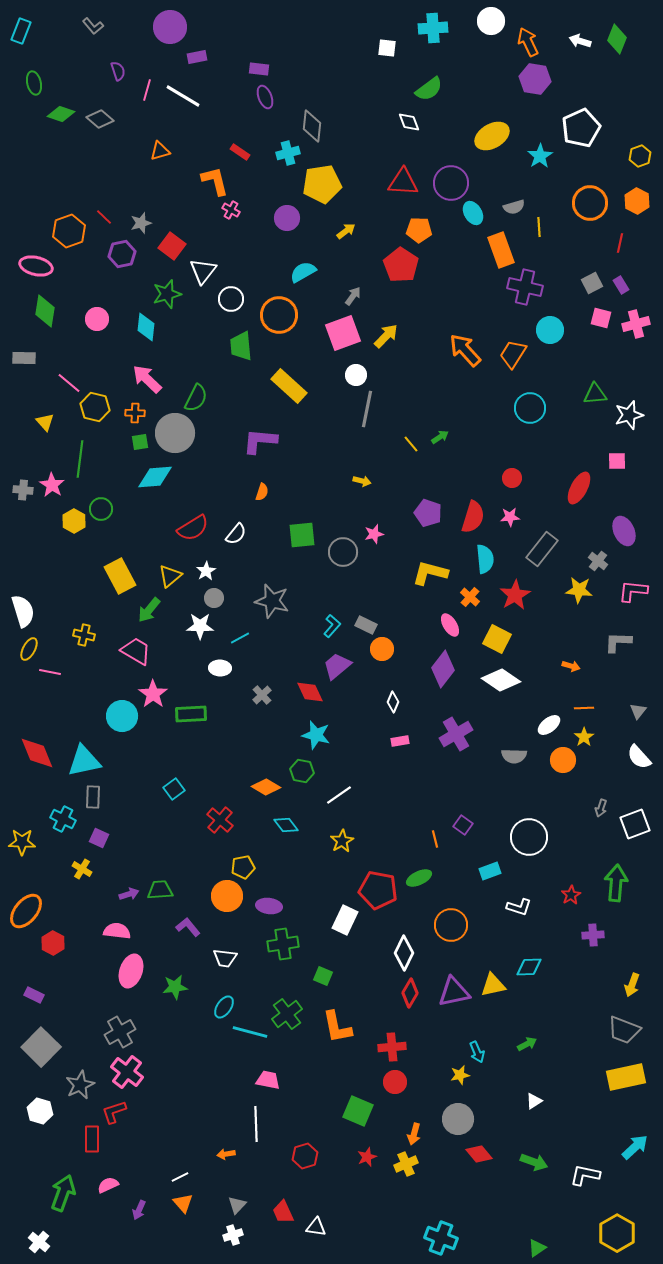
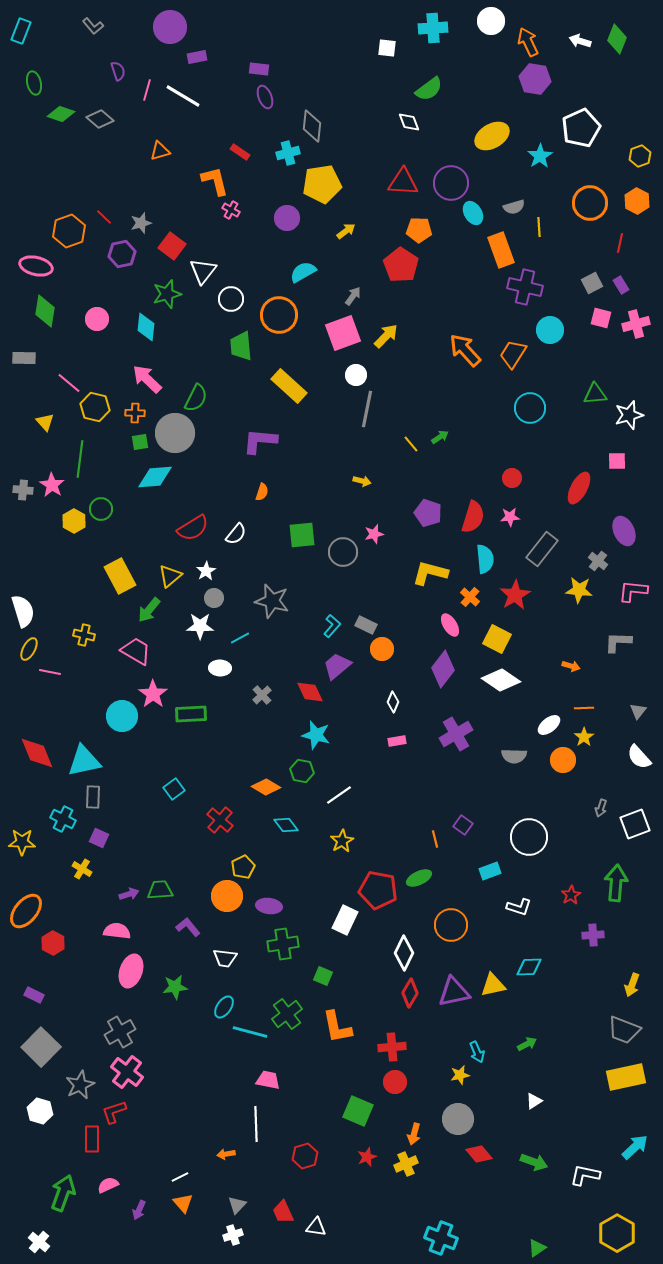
pink rectangle at (400, 741): moved 3 px left
yellow pentagon at (243, 867): rotated 15 degrees counterclockwise
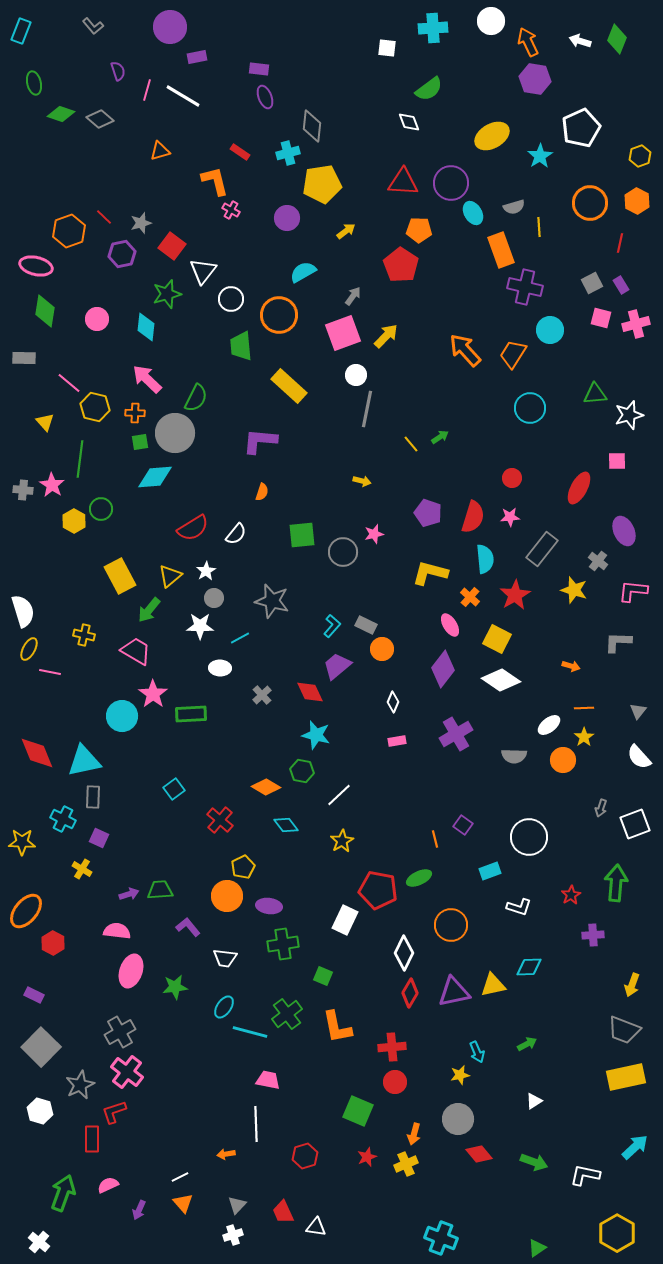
yellow star at (579, 590): moved 5 px left; rotated 12 degrees clockwise
white line at (339, 795): rotated 8 degrees counterclockwise
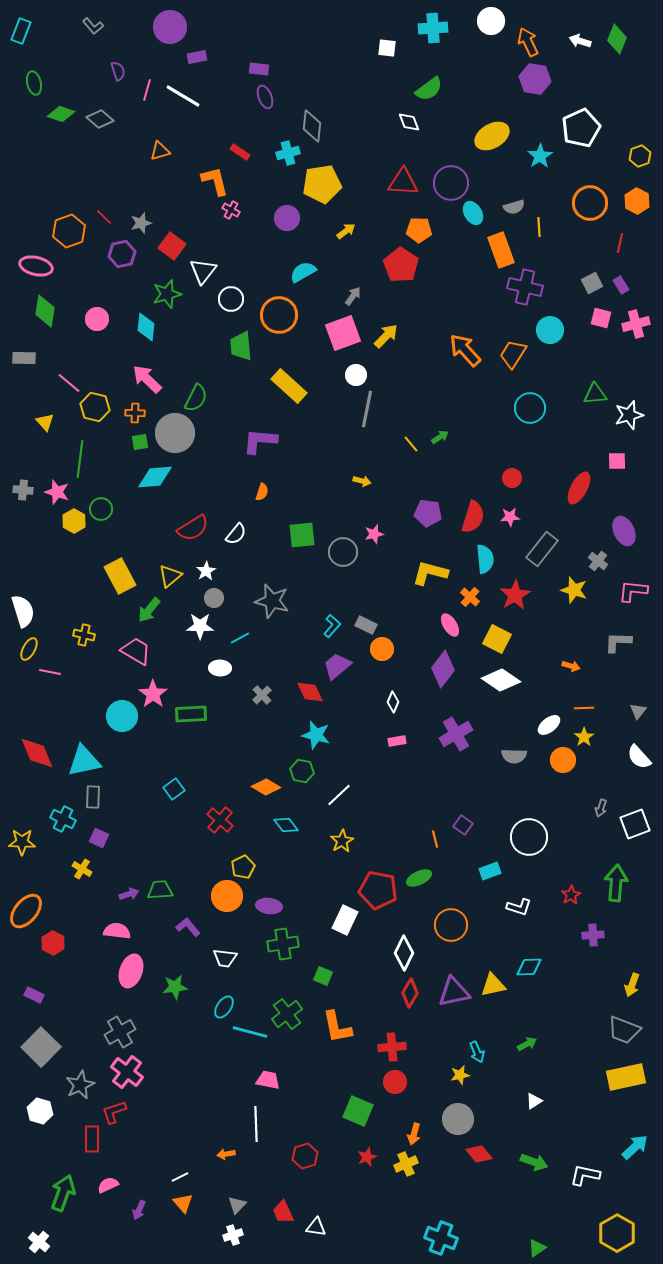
pink star at (52, 485): moved 5 px right, 7 px down; rotated 15 degrees counterclockwise
purple pentagon at (428, 513): rotated 12 degrees counterclockwise
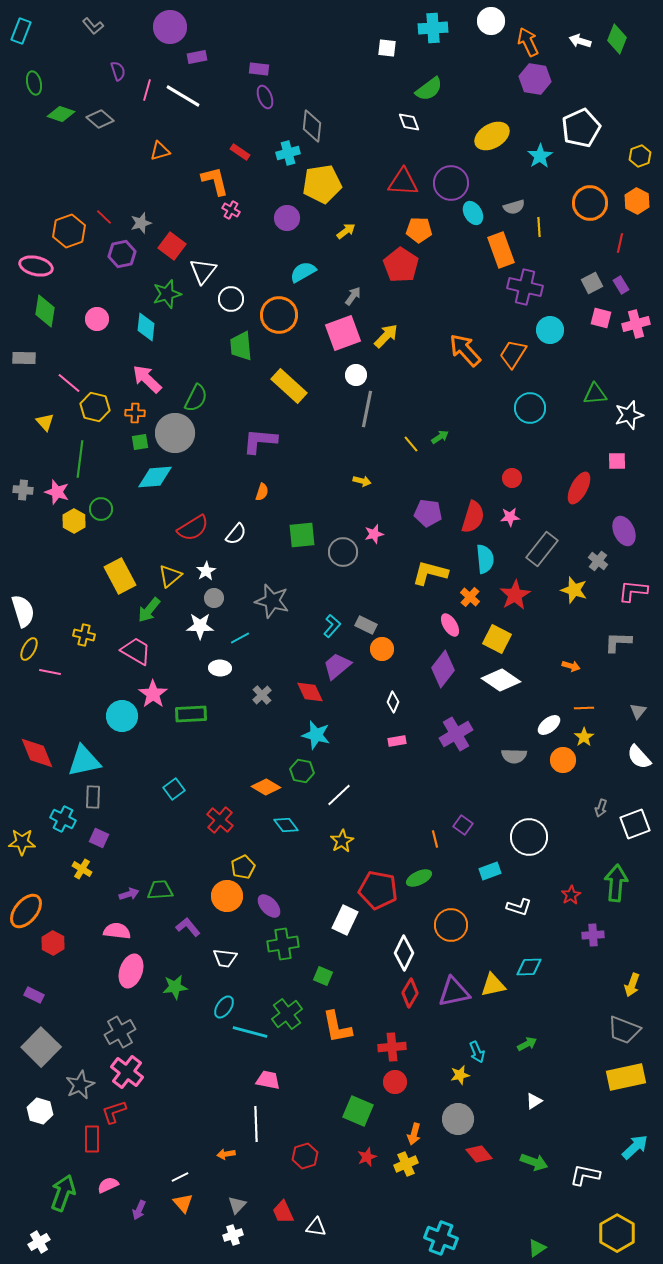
purple ellipse at (269, 906): rotated 40 degrees clockwise
white cross at (39, 1242): rotated 20 degrees clockwise
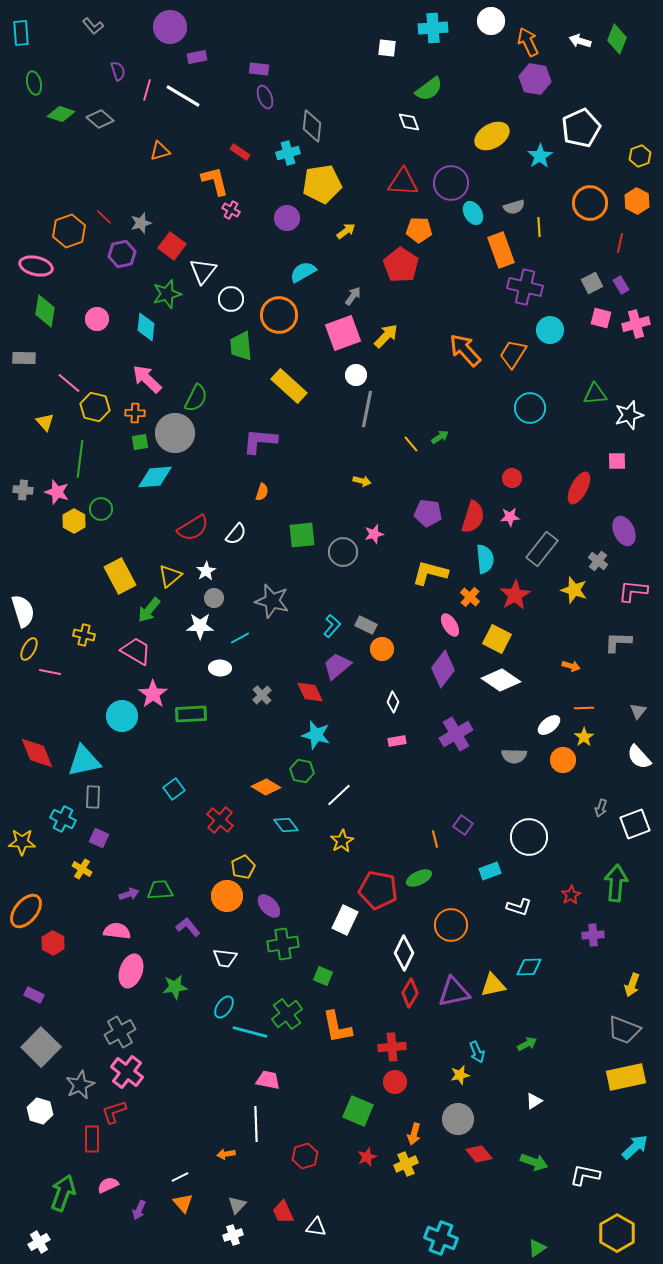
cyan rectangle at (21, 31): moved 2 px down; rotated 25 degrees counterclockwise
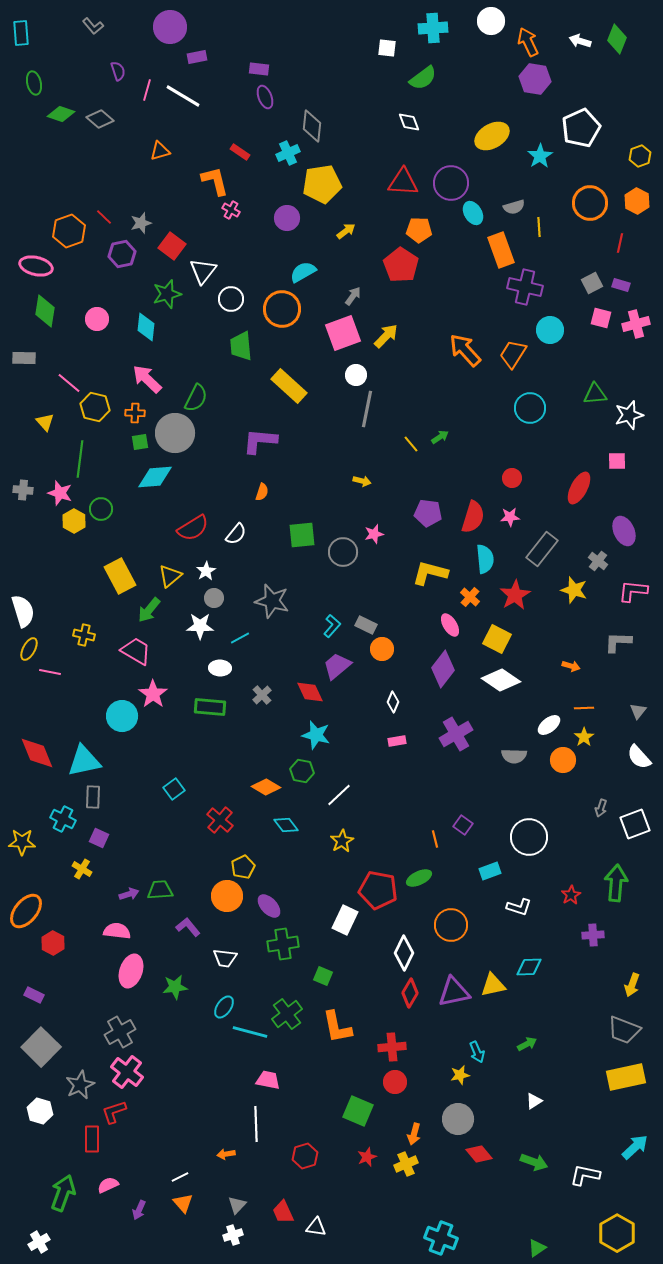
green semicircle at (429, 89): moved 6 px left, 11 px up
cyan cross at (288, 153): rotated 10 degrees counterclockwise
purple rectangle at (621, 285): rotated 42 degrees counterclockwise
orange circle at (279, 315): moved 3 px right, 6 px up
pink star at (57, 492): moved 3 px right, 1 px down
green rectangle at (191, 714): moved 19 px right, 7 px up; rotated 8 degrees clockwise
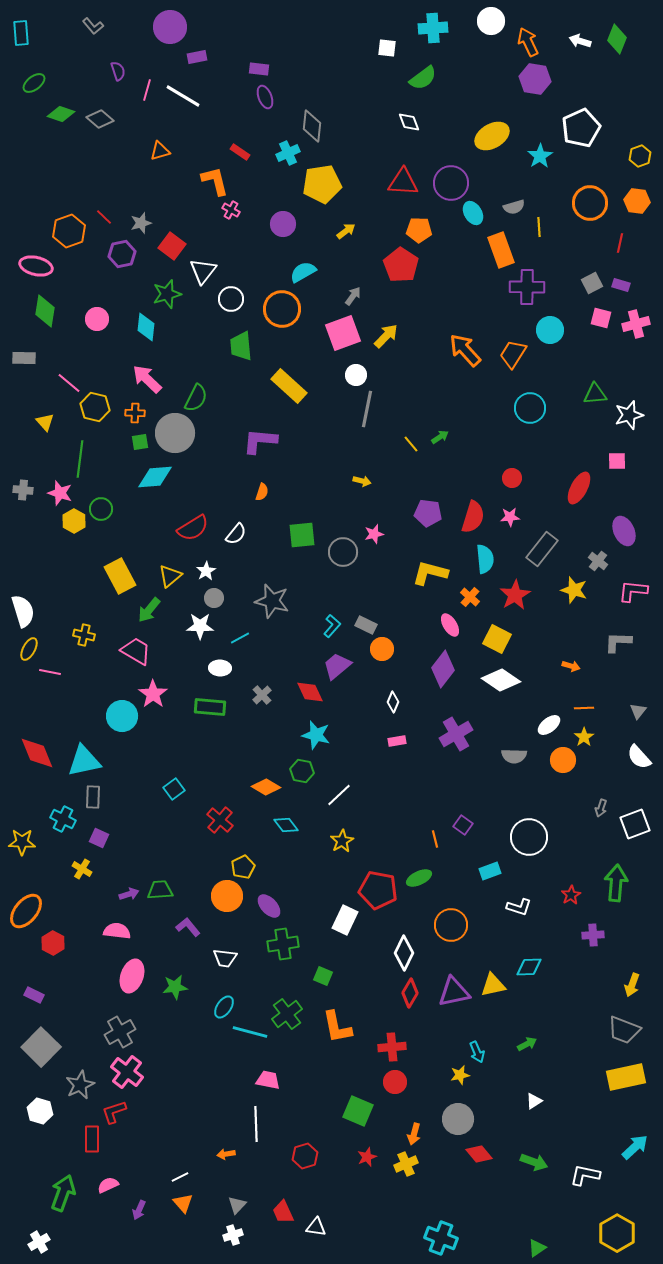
green ellipse at (34, 83): rotated 65 degrees clockwise
orange hexagon at (637, 201): rotated 20 degrees counterclockwise
purple circle at (287, 218): moved 4 px left, 6 px down
purple cross at (525, 287): moved 2 px right; rotated 12 degrees counterclockwise
pink ellipse at (131, 971): moved 1 px right, 5 px down
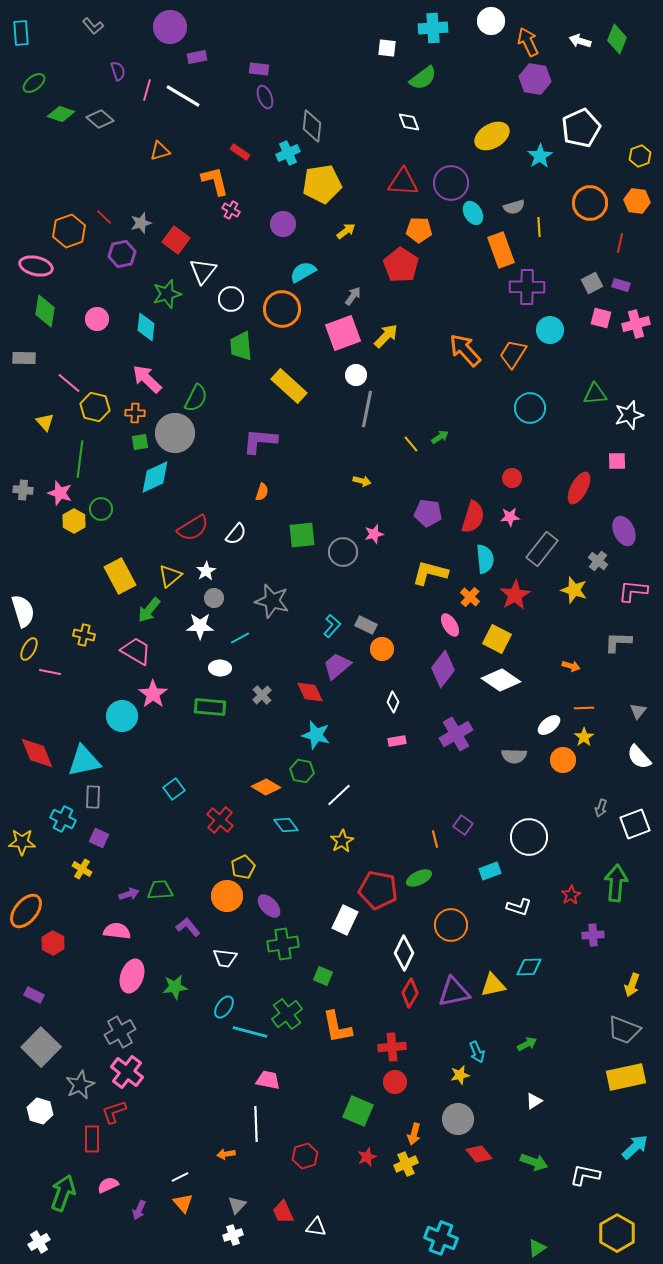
red square at (172, 246): moved 4 px right, 6 px up
cyan diamond at (155, 477): rotated 21 degrees counterclockwise
